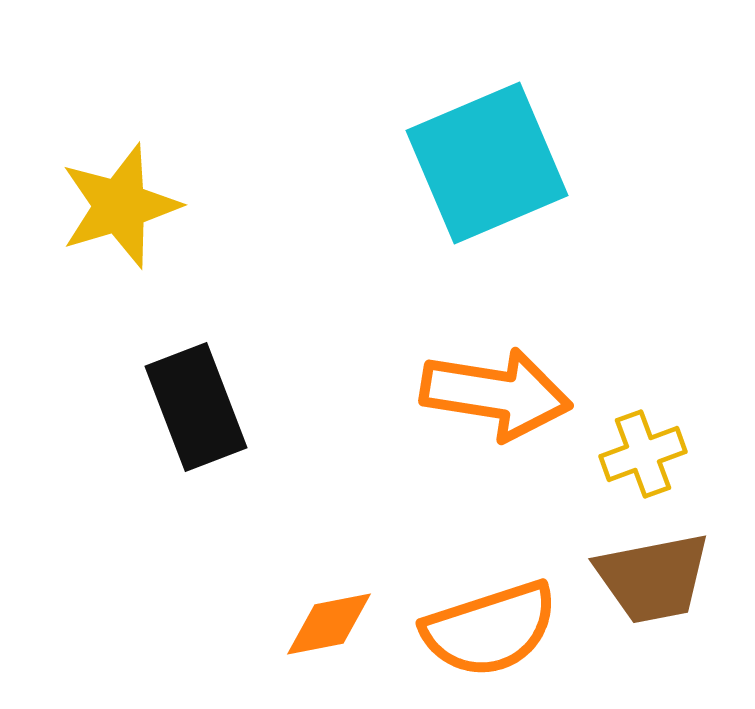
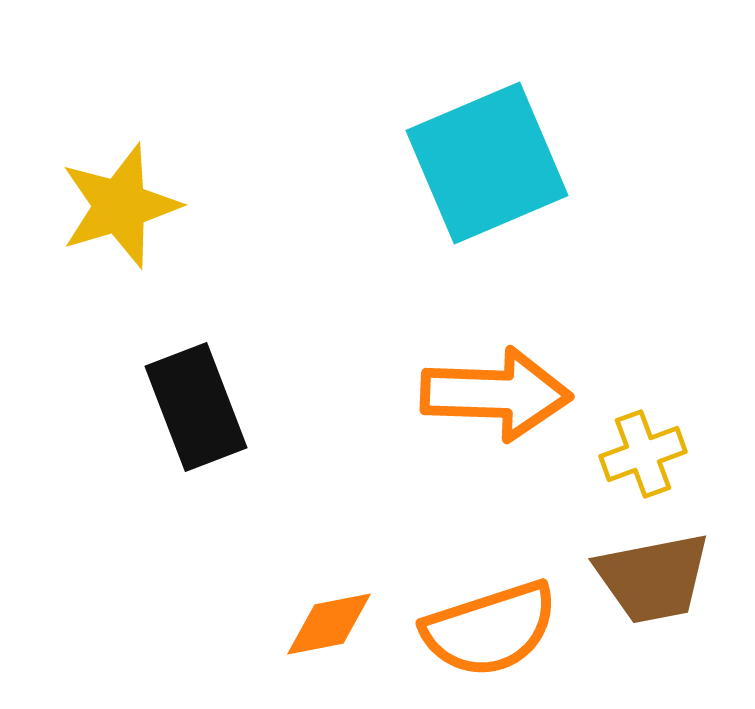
orange arrow: rotated 7 degrees counterclockwise
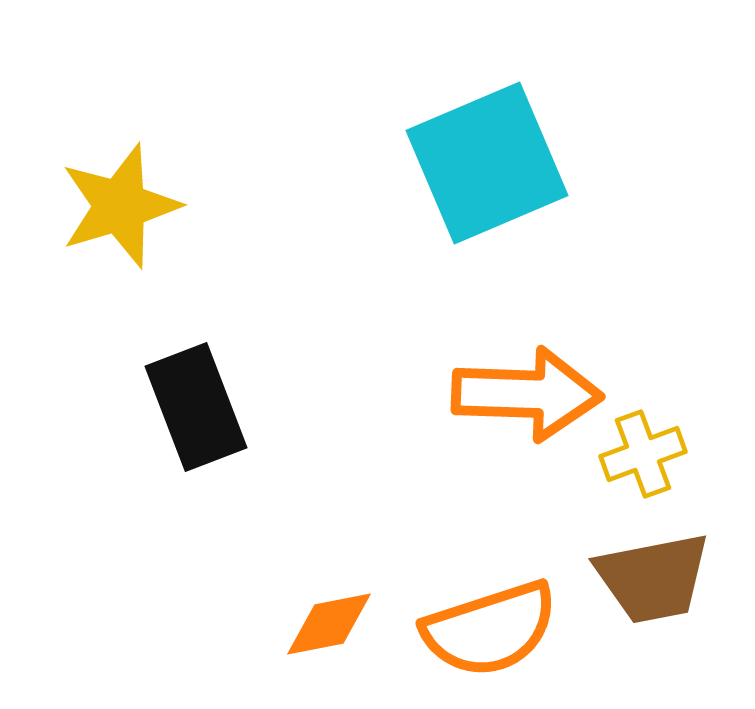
orange arrow: moved 31 px right
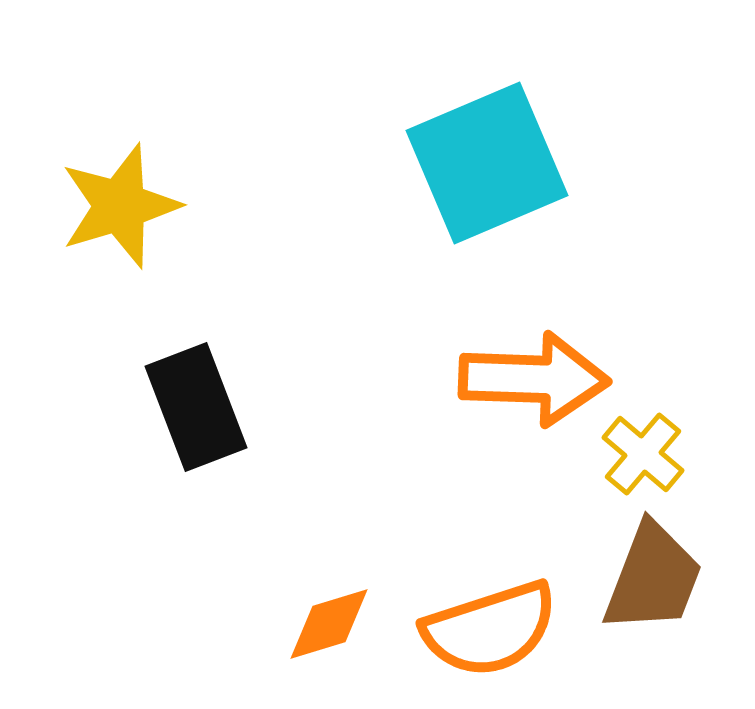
orange arrow: moved 7 px right, 15 px up
yellow cross: rotated 30 degrees counterclockwise
brown trapezoid: rotated 58 degrees counterclockwise
orange diamond: rotated 6 degrees counterclockwise
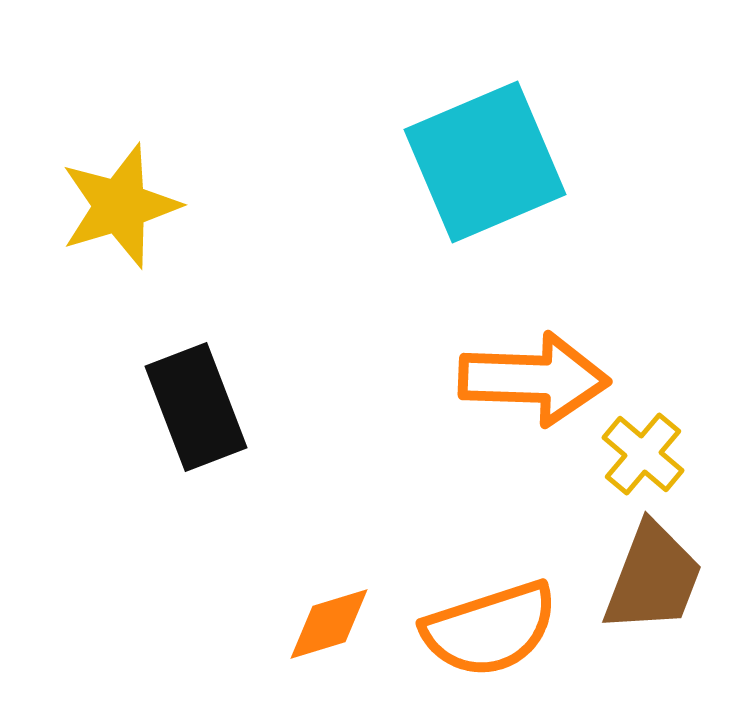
cyan square: moved 2 px left, 1 px up
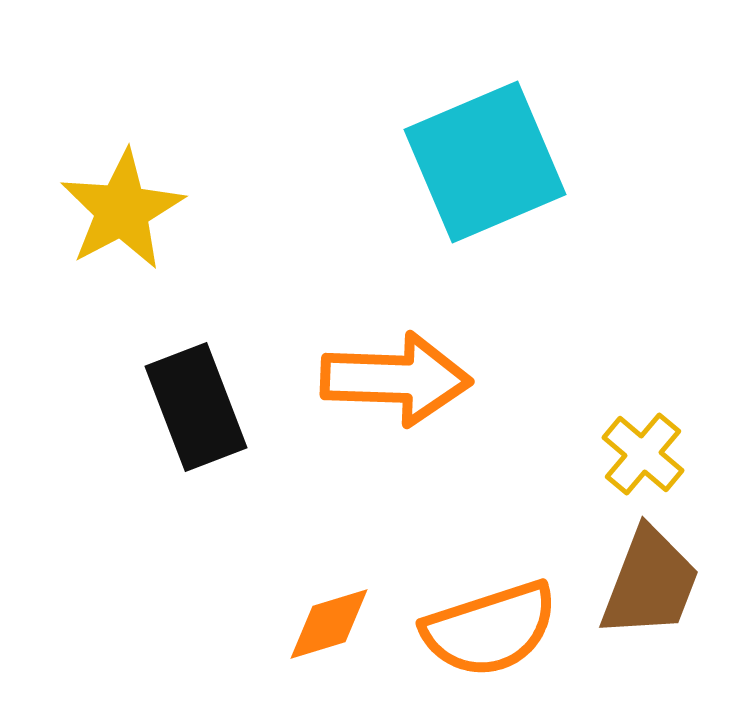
yellow star: moved 2 px right, 4 px down; rotated 11 degrees counterclockwise
orange arrow: moved 138 px left
brown trapezoid: moved 3 px left, 5 px down
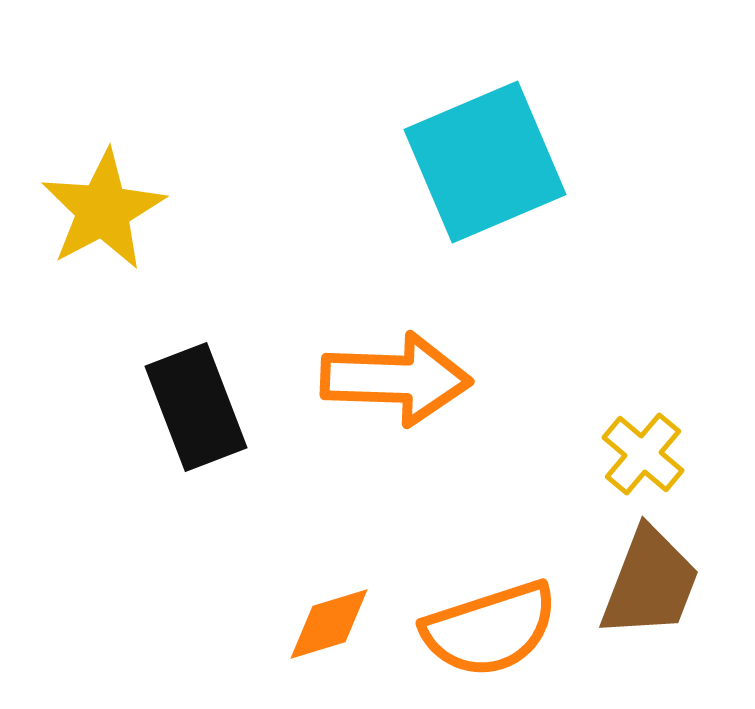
yellow star: moved 19 px left
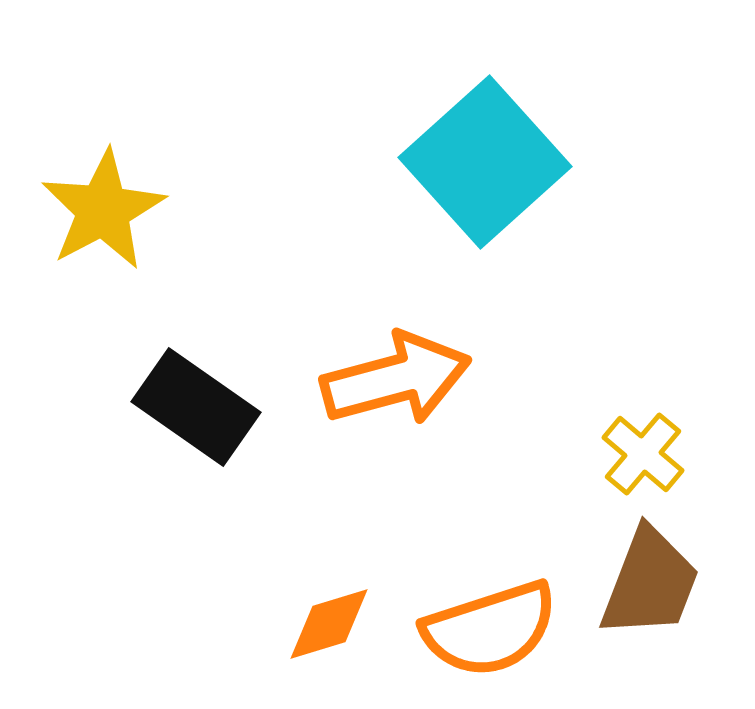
cyan square: rotated 19 degrees counterclockwise
orange arrow: rotated 17 degrees counterclockwise
black rectangle: rotated 34 degrees counterclockwise
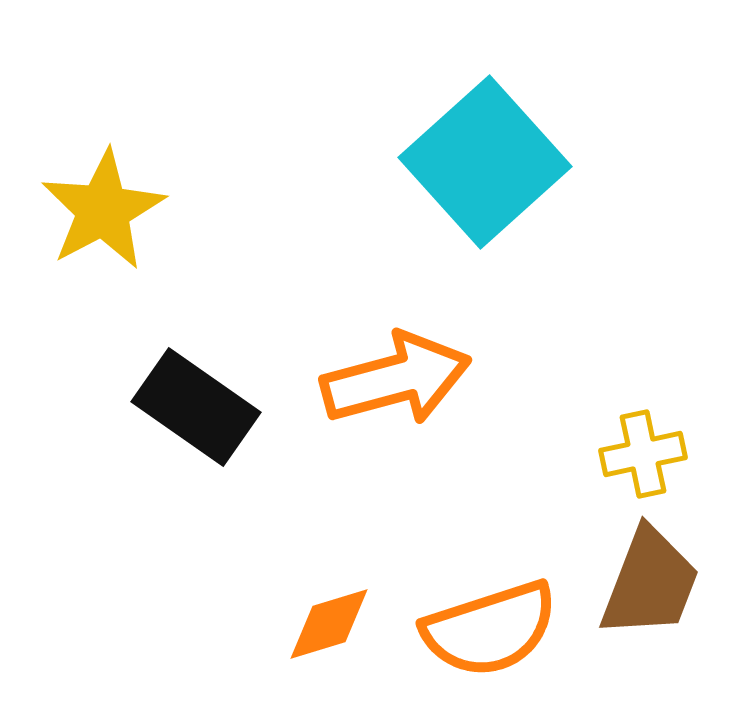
yellow cross: rotated 38 degrees clockwise
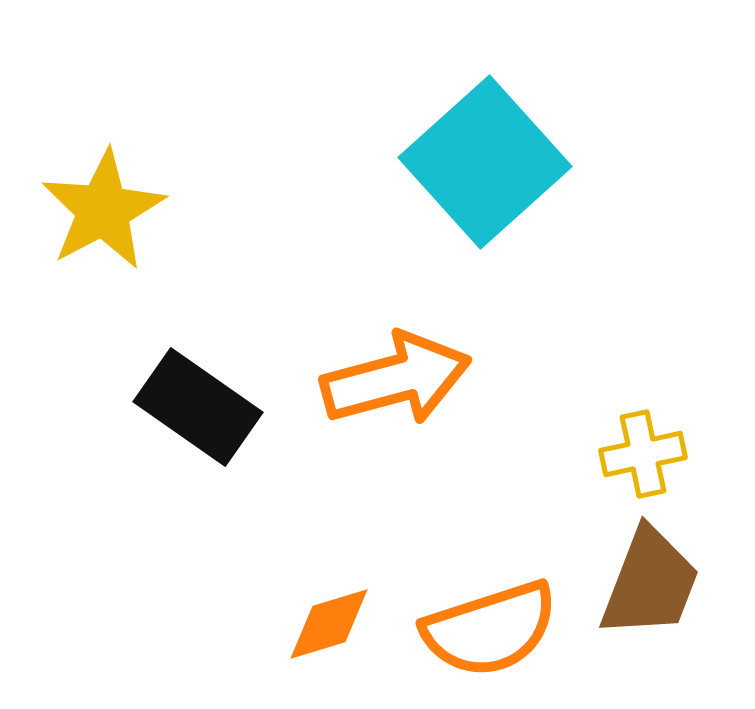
black rectangle: moved 2 px right
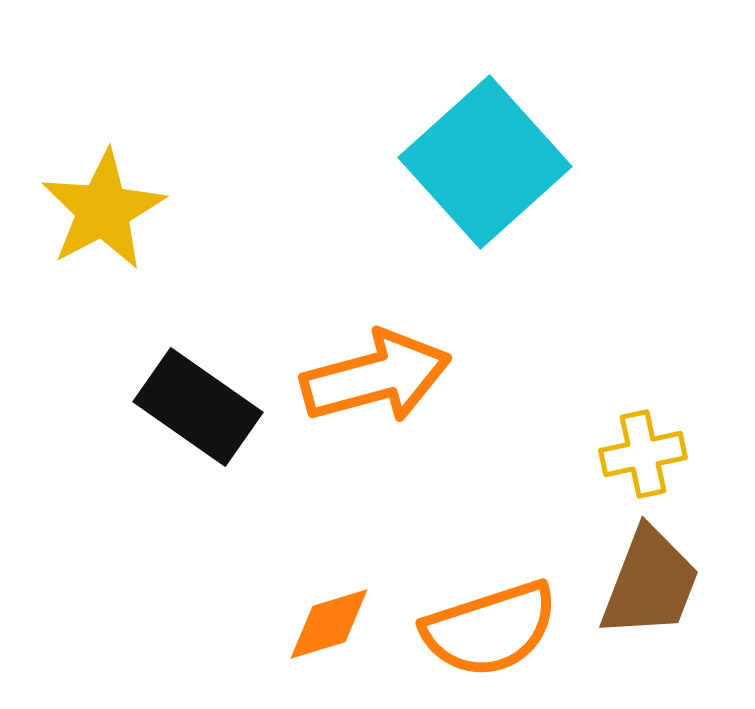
orange arrow: moved 20 px left, 2 px up
